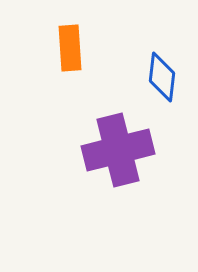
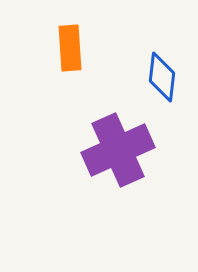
purple cross: rotated 10 degrees counterclockwise
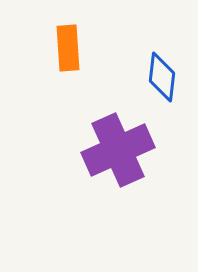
orange rectangle: moved 2 px left
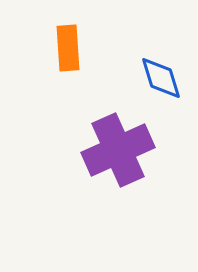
blue diamond: moved 1 px left, 1 px down; rotated 24 degrees counterclockwise
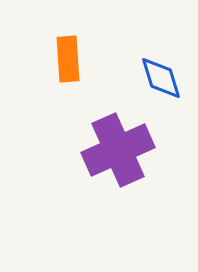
orange rectangle: moved 11 px down
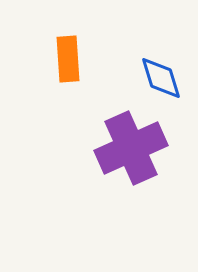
purple cross: moved 13 px right, 2 px up
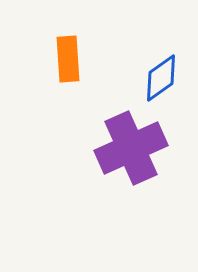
blue diamond: rotated 72 degrees clockwise
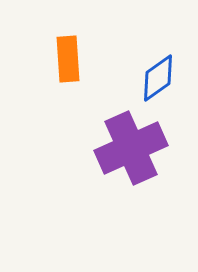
blue diamond: moved 3 px left
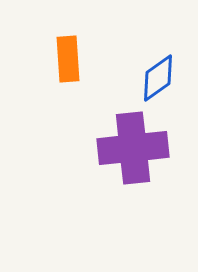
purple cross: moved 2 px right; rotated 18 degrees clockwise
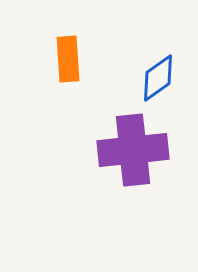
purple cross: moved 2 px down
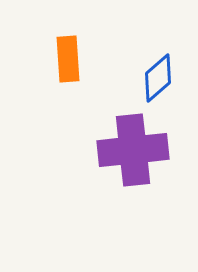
blue diamond: rotated 6 degrees counterclockwise
